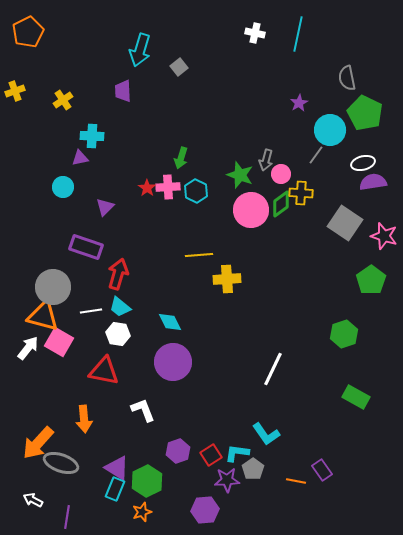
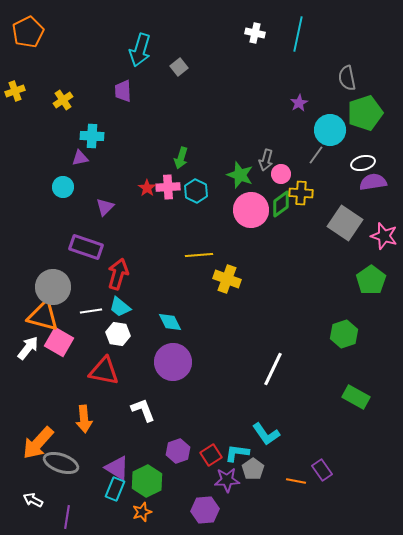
green pentagon at (365, 113): rotated 28 degrees clockwise
yellow cross at (227, 279): rotated 24 degrees clockwise
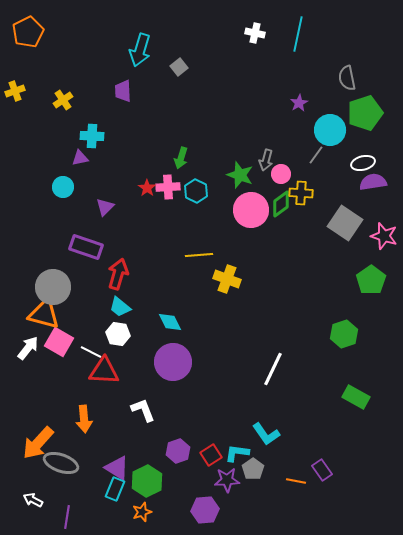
white line at (91, 311): moved 41 px down; rotated 35 degrees clockwise
orange triangle at (43, 316): moved 1 px right, 2 px up
red triangle at (104, 371): rotated 8 degrees counterclockwise
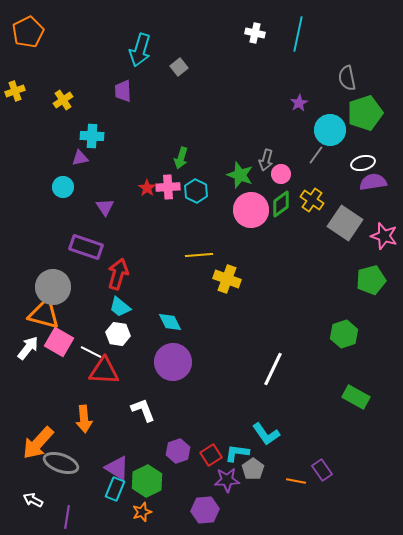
yellow cross at (301, 193): moved 11 px right, 7 px down; rotated 30 degrees clockwise
purple triangle at (105, 207): rotated 18 degrees counterclockwise
green pentagon at (371, 280): rotated 20 degrees clockwise
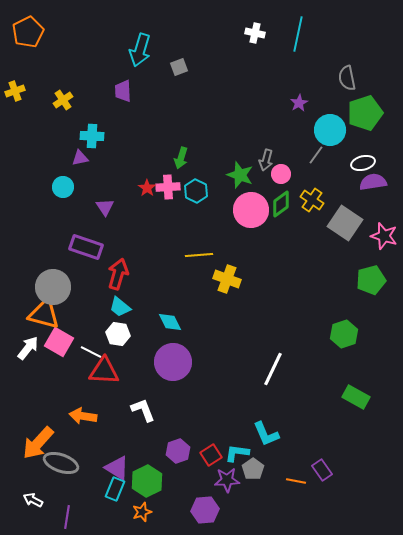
gray square at (179, 67): rotated 18 degrees clockwise
orange arrow at (84, 419): moved 1 px left, 3 px up; rotated 104 degrees clockwise
cyan L-shape at (266, 434): rotated 12 degrees clockwise
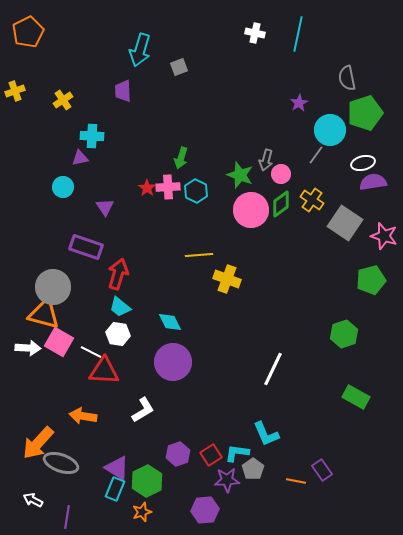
white arrow at (28, 348): rotated 55 degrees clockwise
white L-shape at (143, 410): rotated 80 degrees clockwise
purple hexagon at (178, 451): moved 3 px down
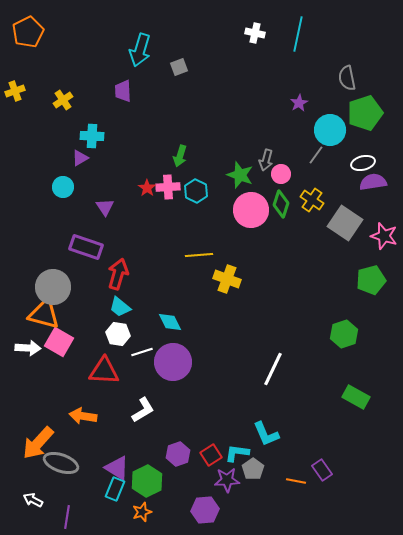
purple triangle at (80, 158): rotated 18 degrees counterclockwise
green arrow at (181, 158): moved 1 px left, 2 px up
green diamond at (281, 204): rotated 36 degrees counterclockwise
white line at (91, 352): moved 51 px right; rotated 45 degrees counterclockwise
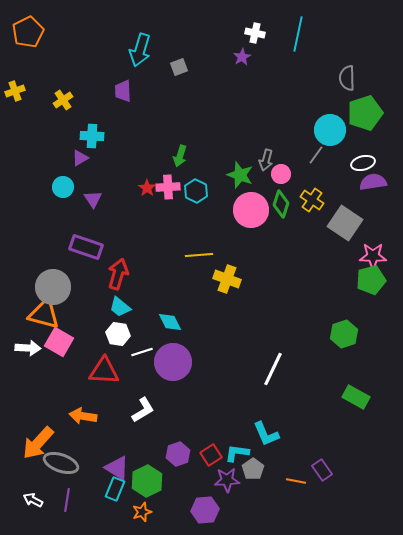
gray semicircle at (347, 78): rotated 10 degrees clockwise
purple star at (299, 103): moved 57 px left, 46 px up
purple triangle at (105, 207): moved 12 px left, 8 px up
pink star at (384, 236): moved 11 px left, 20 px down; rotated 16 degrees counterclockwise
purple line at (67, 517): moved 17 px up
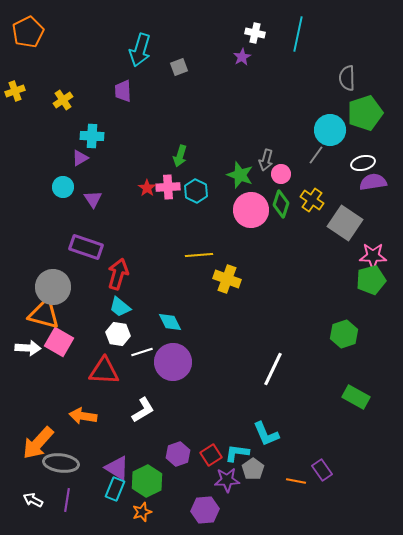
gray ellipse at (61, 463): rotated 12 degrees counterclockwise
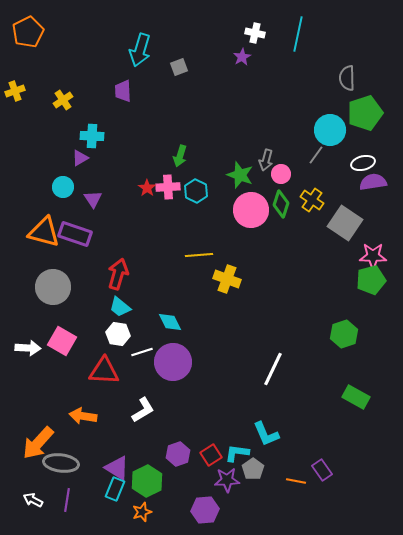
purple rectangle at (86, 247): moved 11 px left, 13 px up
orange triangle at (44, 314): moved 82 px up
pink square at (59, 342): moved 3 px right, 1 px up
